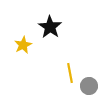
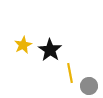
black star: moved 23 px down
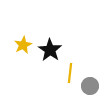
yellow line: rotated 18 degrees clockwise
gray circle: moved 1 px right
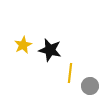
black star: rotated 20 degrees counterclockwise
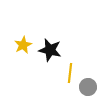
gray circle: moved 2 px left, 1 px down
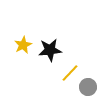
black star: rotated 20 degrees counterclockwise
yellow line: rotated 36 degrees clockwise
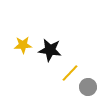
yellow star: rotated 24 degrees clockwise
black star: rotated 15 degrees clockwise
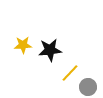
black star: rotated 15 degrees counterclockwise
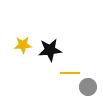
yellow line: rotated 48 degrees clockwise
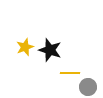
yellow star: moved 2 px right, 2 px down; rotated 18 degrees counterclockwise
black star: rotated 25 degrees clockwise
